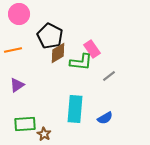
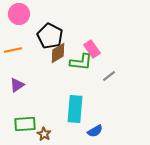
blue semicircle: moved 10 px left, 13 px down
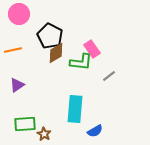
brown diamond: moved 2 px left
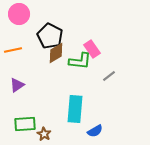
green L-shape: moved 1 px left, 1 px up
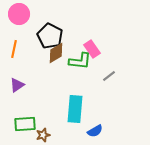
orange line: moved 1 px right, 1 px up; rotated 66 degrees counterclockwise
brown star: moved 1 px left, 1 px down; rotated 24 degrees clockwise
